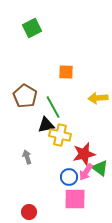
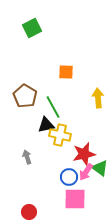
yellow arrow: rotated 90 degrees clockwise
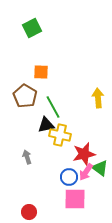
orange square: moved 25 px left
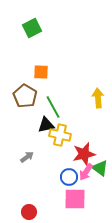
gray arrow: rotated 72 degrees clockwise
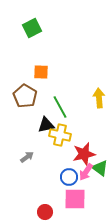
yellow arrow: moved 1 px right
green line: moved 7 px right
red circle: moved 16 px right
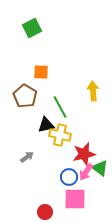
yellow arrow: moved 6 px left, 7 px up
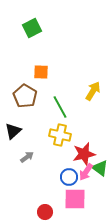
yellow arrow: rotated 36 degrees clockwise
black triangle: moved 33 px left, 6 px down; rotated 30 degrees counterclockwise
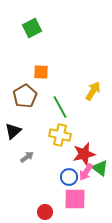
brown pentagon: rotated 10 degrees clockwise
